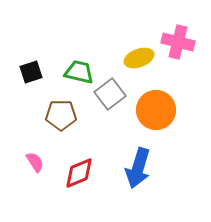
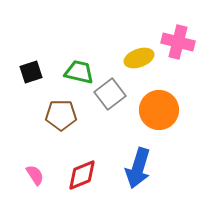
orange circle: moved 3 px right
pink semicircle: moved 13 px down
red diamond: moved 3 px right, 2 px down
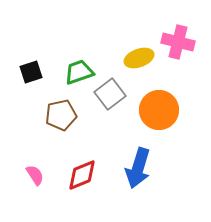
green trapezoid: rotated 32 degrees counterclockwise
brown pentagon: rotated 12 degrees counterclockwise
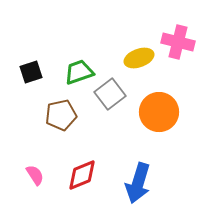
orange circle: moved 2 px down
blue arrow: moved 15 px down
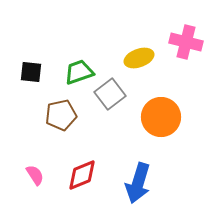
pink cross: moved 8 px right
black square: rotated 25 degrees clockwise
orange circle: moved 2 px right, 5 px down
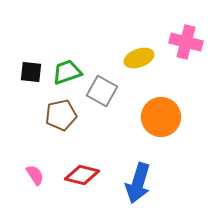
green trapezoid: moved 12 px left
gray square: moved 8 px left, 3 px up; rotated 24 degrees counterclockwise
red diamond: rotated 36 degrees clockwise
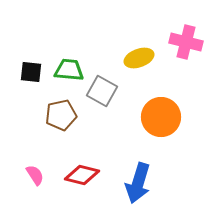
green trapezoid: moved 2 px right, 2 px up; rotated 24 degrees clockwise
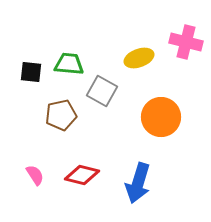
green trapezoid: moved 6 px up
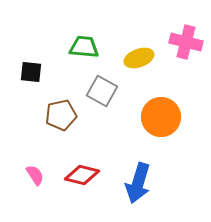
green trapezoid: moved 15 px right, 17 px up
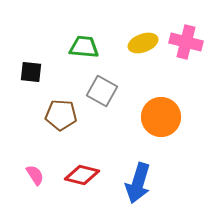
yellow ellipse: moved 4 px right, 15 px up
brown pentagon: rotated 16 degrees clockwise
